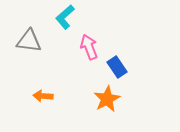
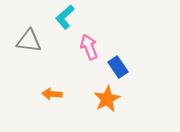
blue rectangle: moved 1 px right
orange arrow: moved 9 px right, 2 px up
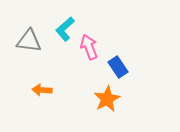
cyan L-shape: moved 12 px down
orange arrow: moved 10 px left, 4 px up
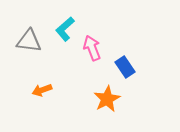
pink arrow: moved 3 px right, 1 px down
blue rectangle: moved 7 px right
orange arrow: rotated 24 degrees counterclockwise
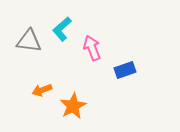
cyan L-shape: moved 3 px left
blue rectangle: moved 3 px down; rotated 75 degrees counterclockwise
orange star: moved 34 px left, 7 px down
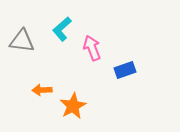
gray triangle: moved 7 px left
orange arrow: rotated 18 degrees clockwise
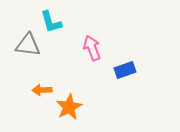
cyan L-shape: moved 11 px left, 7 px up; rotated 65 degrees counterclockwise
gray triangle: moved 6 px right, 4 px down
orange star: moved 4 px left, 1 px down
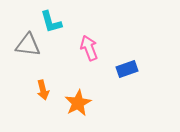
pink arrow: moved 3 px left
blue rectangle: moved 2 px right, 1 px up
orange arrow: moved 1 px right; rotated 102 degrees counterclockwise
orange star: moved 9 px right, 4 px up
